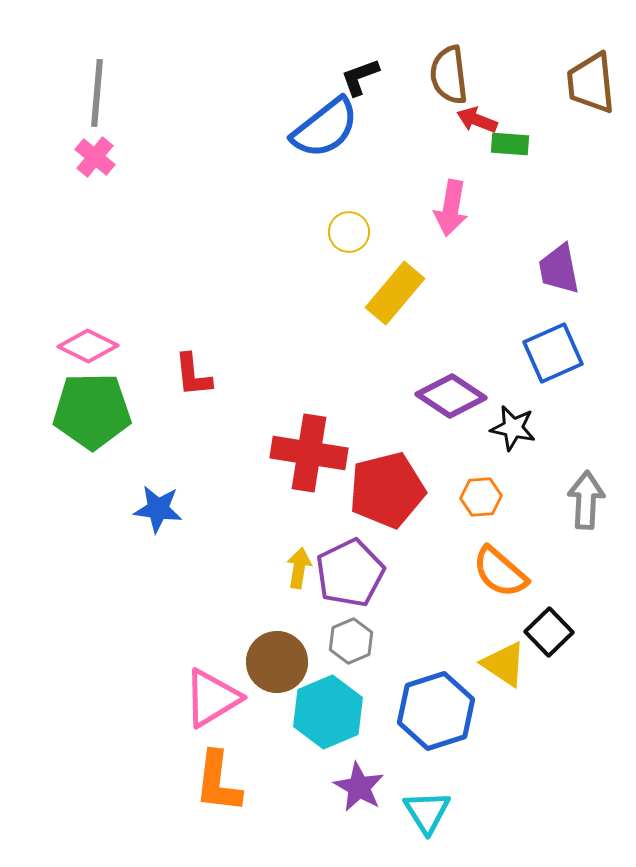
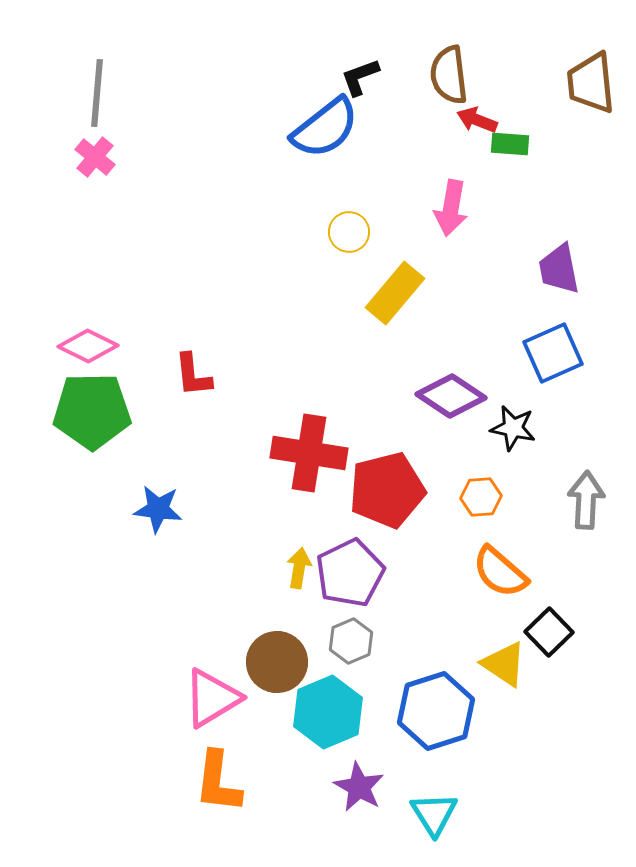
cyan triangle: moved 7 px right, 2 px down
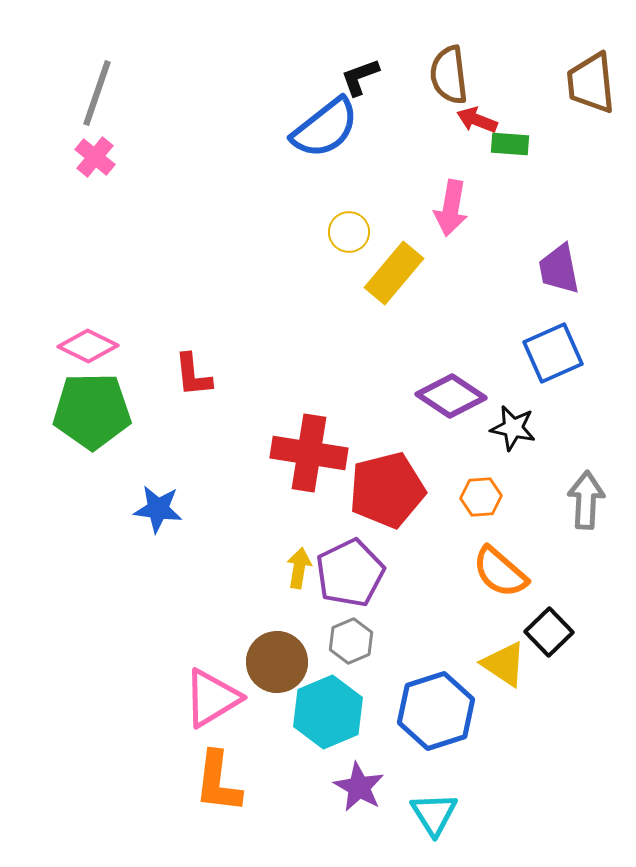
gray line: rotated 14 degrees clockwise
yellow rectangle: moved 1 px left, 20 px up
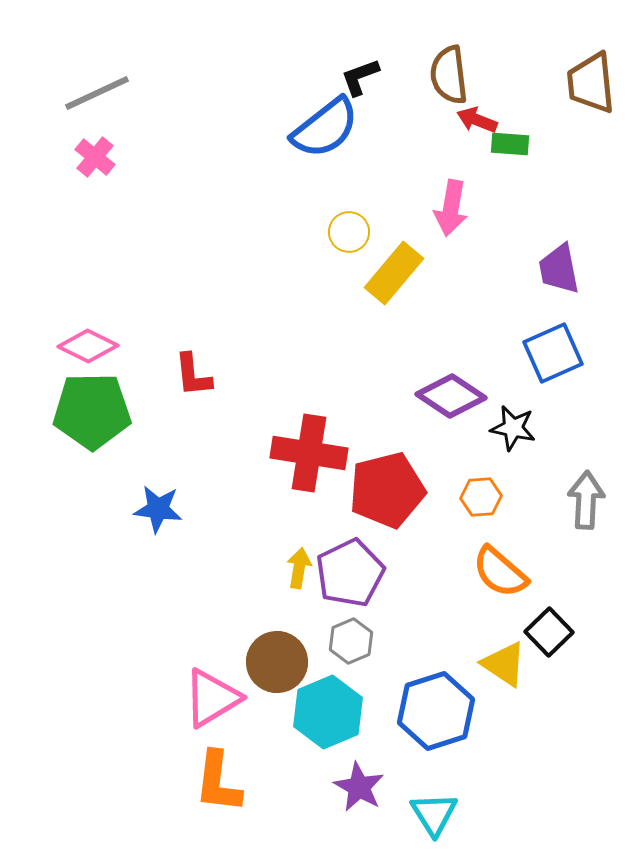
gray line: rotated 46 degrees clockwise
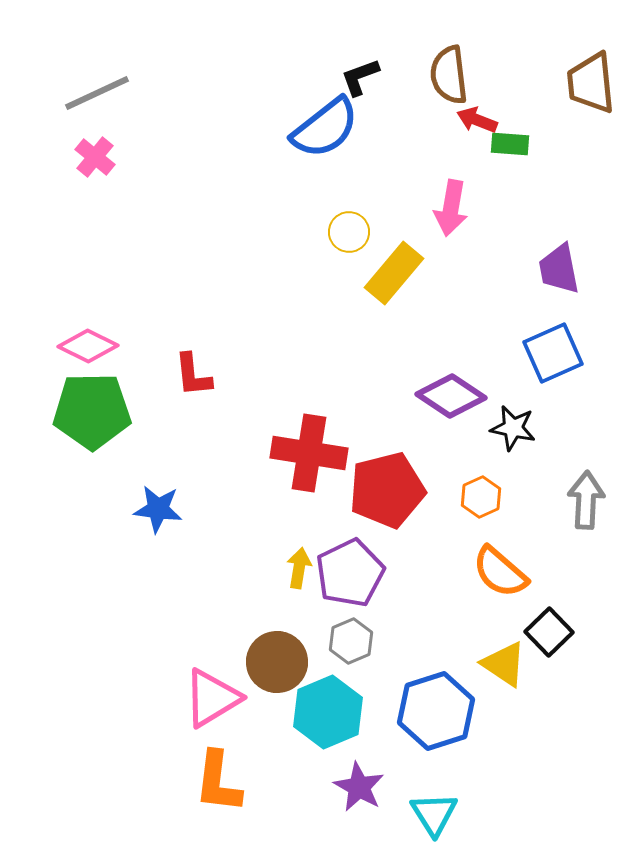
orange hexagon: rotated 21 degrees counterclockwise
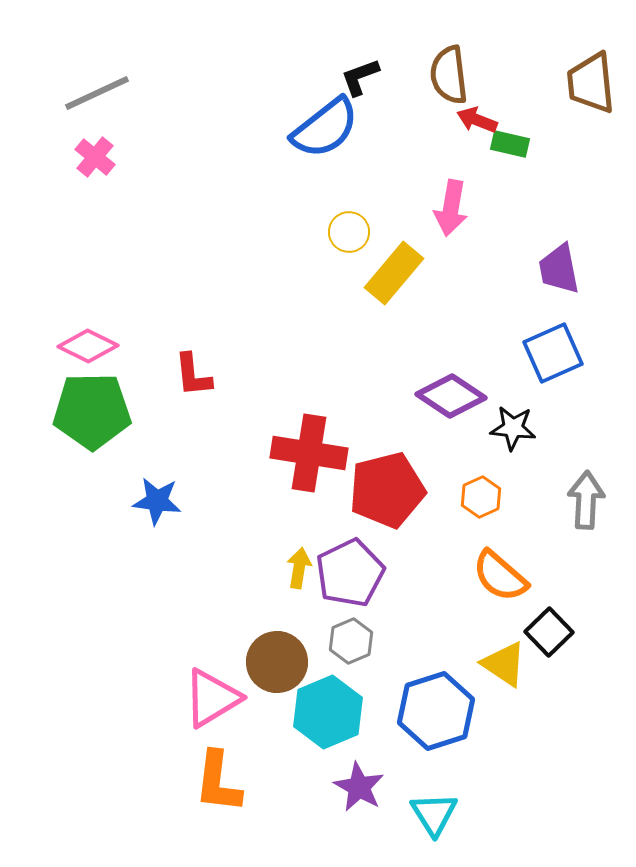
green rectangle: rotated 9 degrees clockwise
black star: rotated 6 degrees counterclockwise
blue star: moved 1 px left, 8 px up
orange semicircle: moved 4 px down
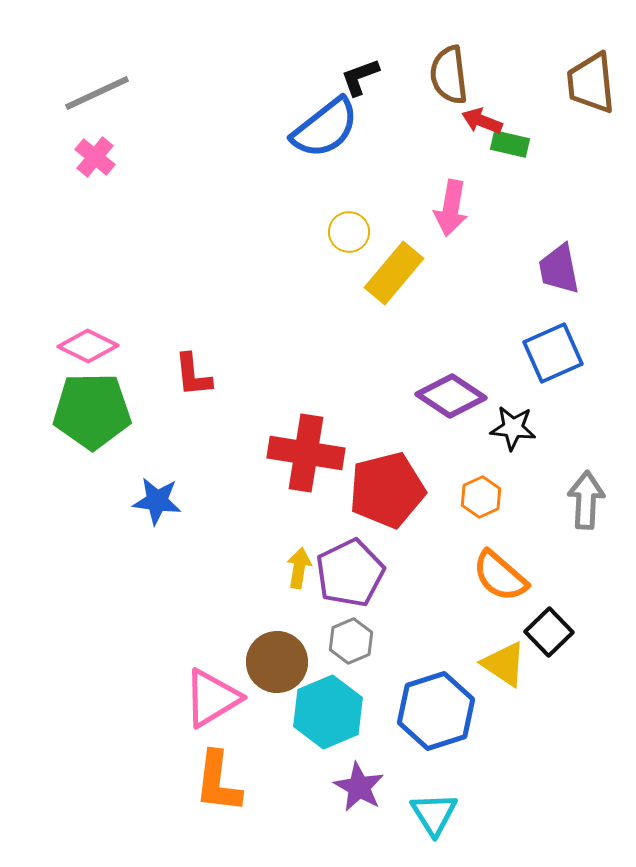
red arrow: moved 5 px right, 1 px down
red cross: moved 3 px left
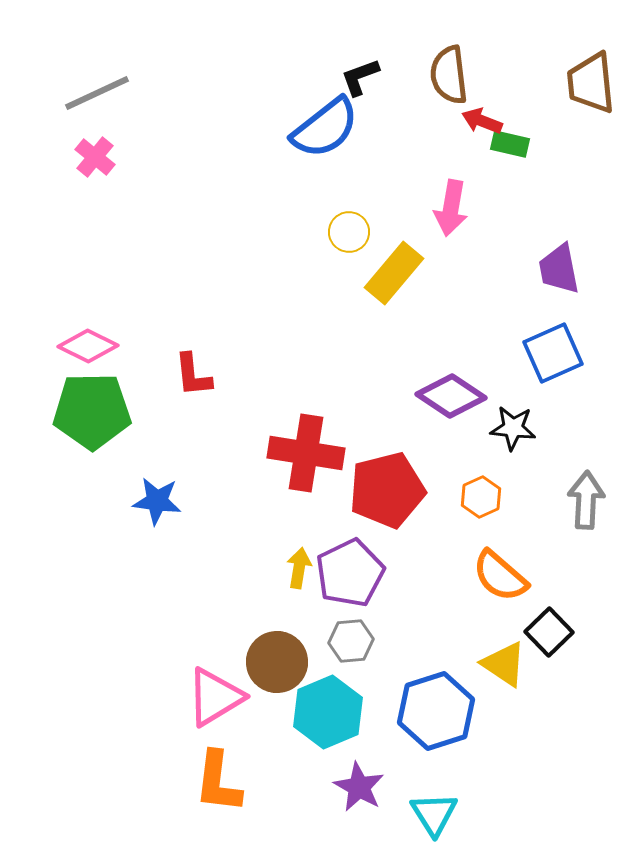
gray hexagon: rotated 18 degrees clockwise
pink triangle: moved 3 px right, 1 px up
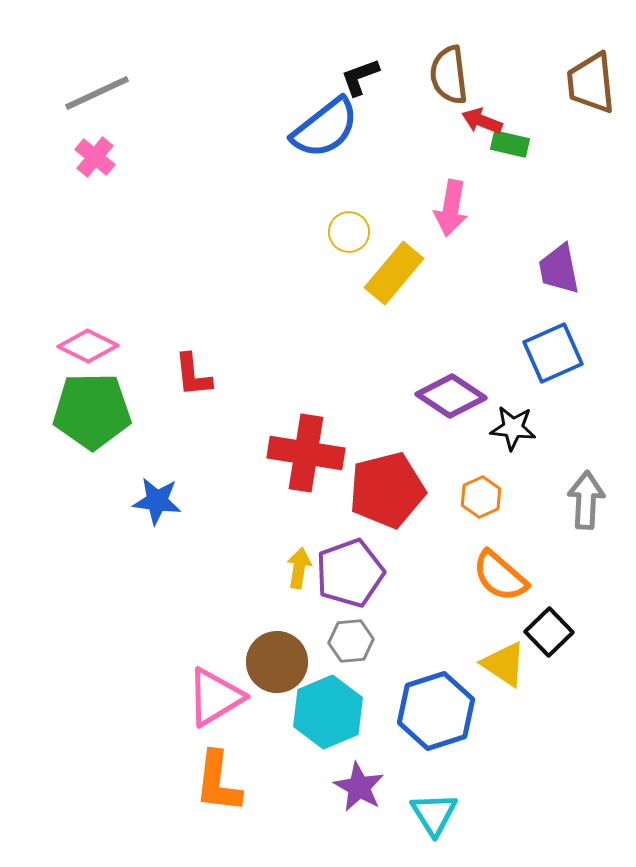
purple pentagon: rotated 6 degrees clockwise
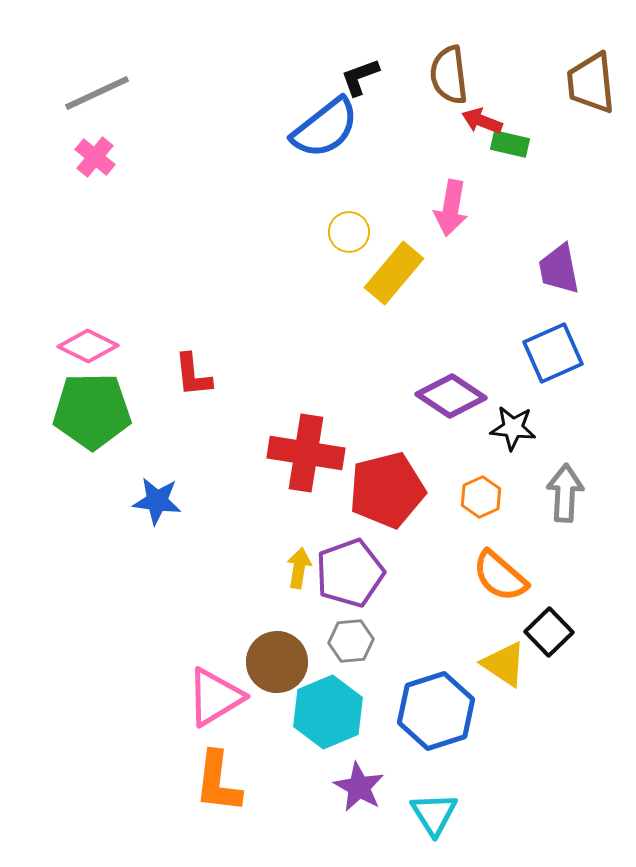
gray arrow: moved 21 px left, 7 px up
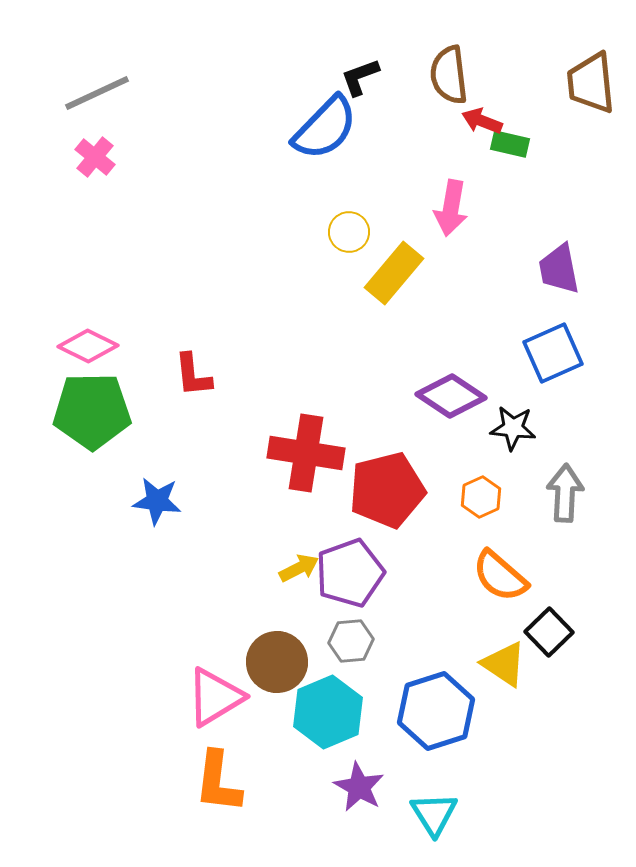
blue semicircle: rotated 8 degrees counterclockwise
yellow arrow: rotated 54 degrees clockwise
